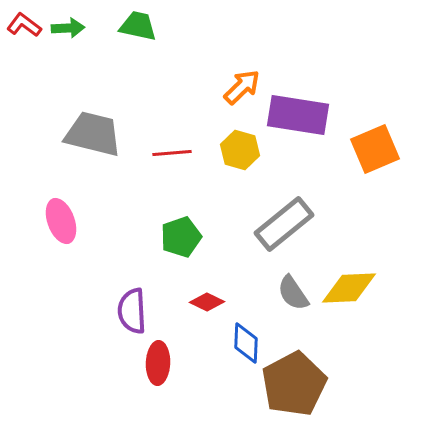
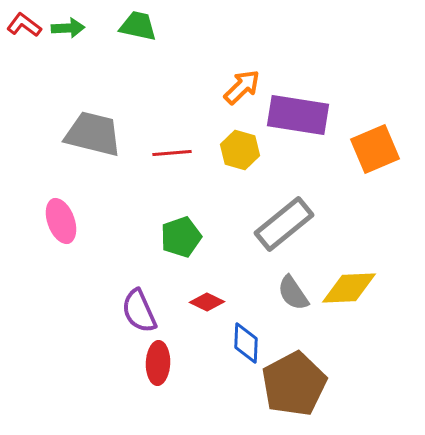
purple semicircle: moved 7 px right; rotated 21 degrees counterclockwise
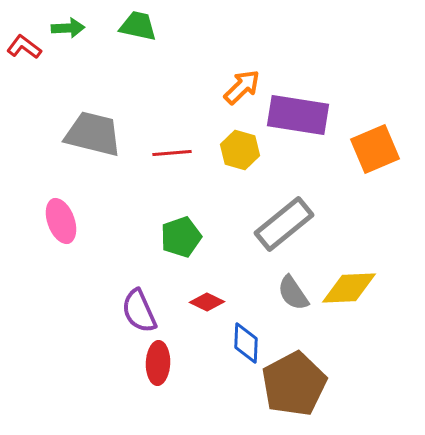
red L-shape: moved 22 px down
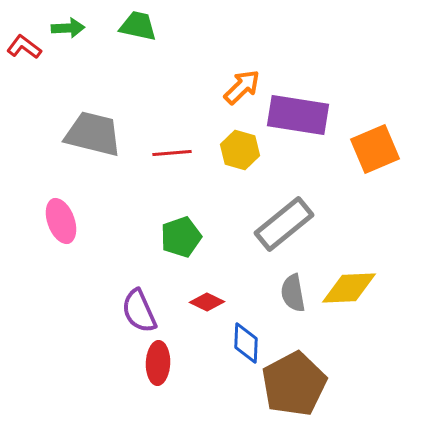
gray semicircle: rotated 24 degrees clockwise
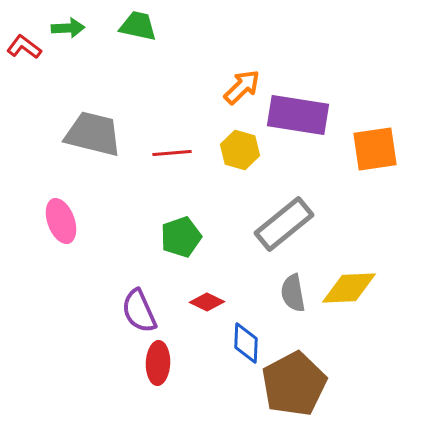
orange square: rotated 15 degrees clockwise
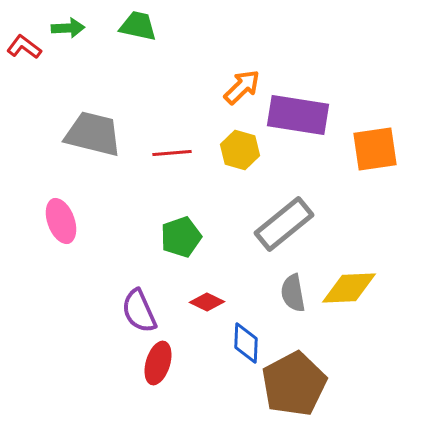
red ellipse: rotated 15 degrees clockwise
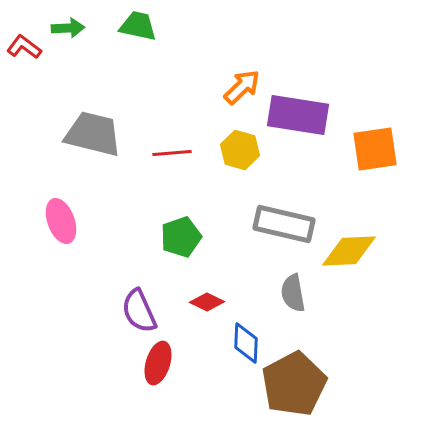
gray rectangle: rotated 52 degrees clockwise
yellow diamond: moved 37 px up
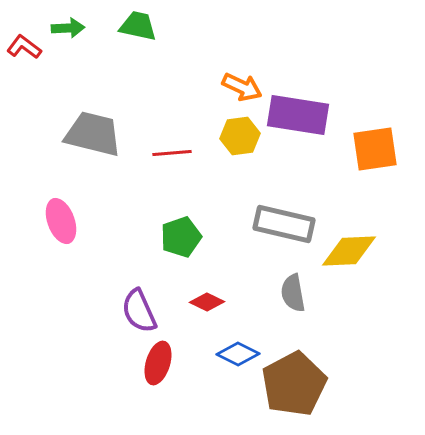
orange arrow: rotated 69 degrees clockwise
yellow hexagon: moved 14 px up; rotated 24 degrees counterclockwise
blue diamond: moved 8 px left, 11 px down; rotated 66 degrees counterclockwise
